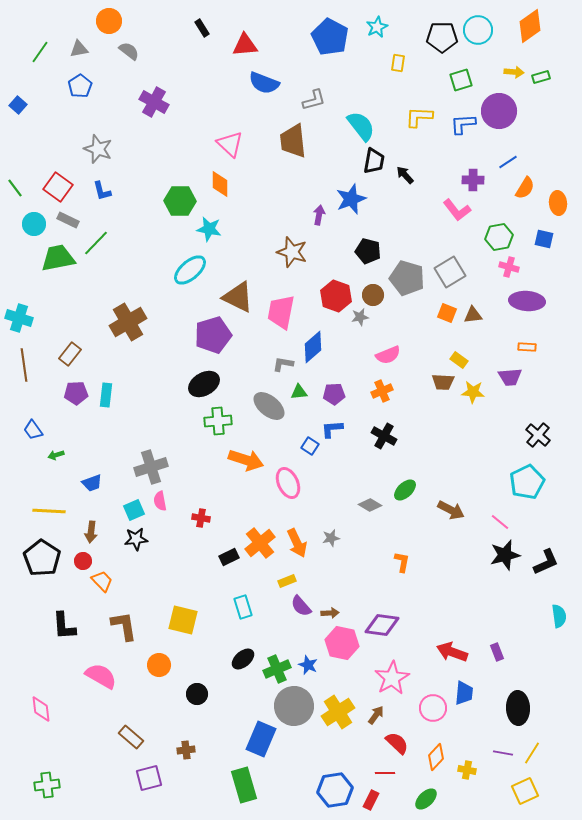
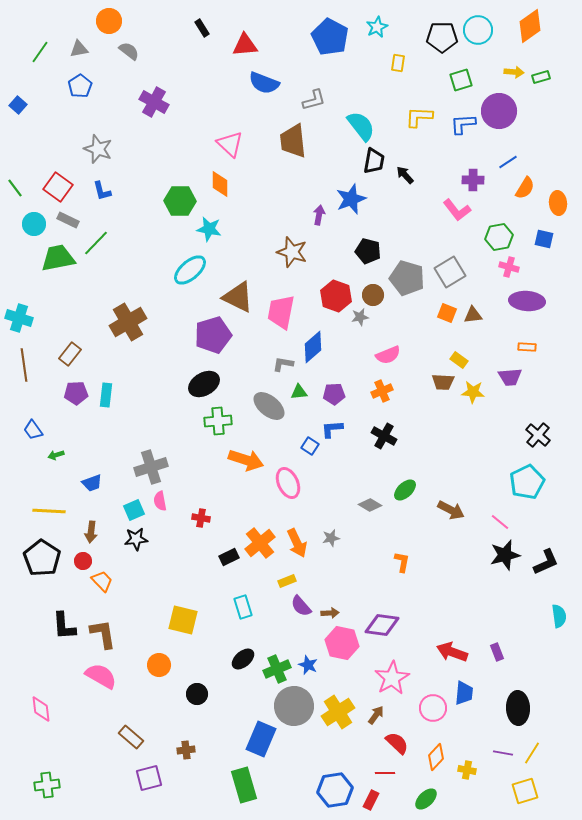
brown L-shape at (124, 626): moved 21 px left, 8 px down
yellow square at (525, 791): rotated 8 degrees clockwise
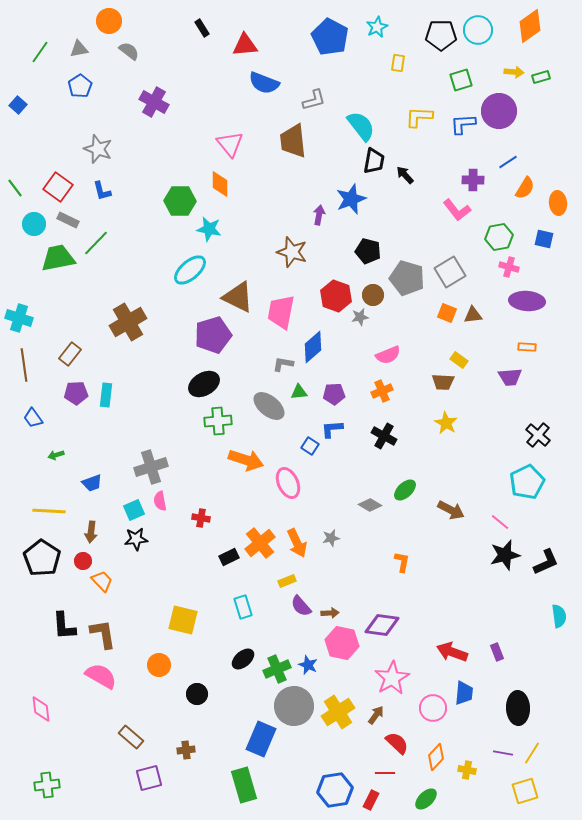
black pentagon at (442, 37): moved 1 px left, 2 px up
pink triangle at (230, 144): rotated 8 degrees clockwise
yellow star at (473, 392): moved 27 px left, 31 px down; rotated 25 degrees clockwise
blue trapezoid at (33, 430): moved 12 px up
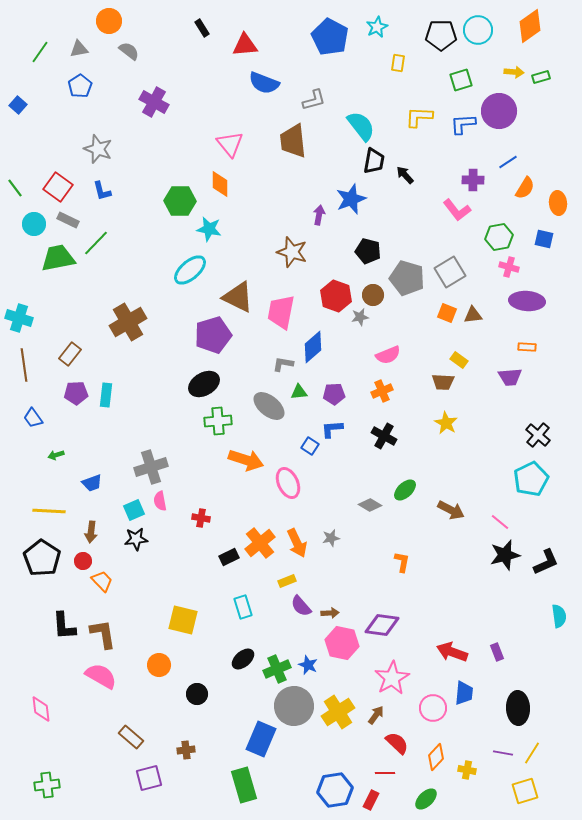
cyan pentagon at (527, 482): moved 4 px right, 3 px up
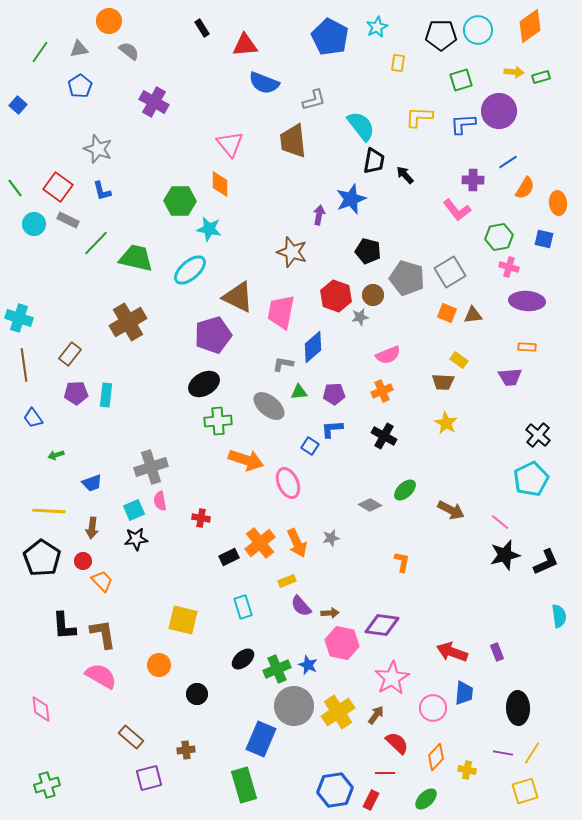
green trapezoid at (58, 258): moved 78 px right; rotated 24 degrees clockwise
brown arrow at (91, 532): moved 1 px right, 4 px up
green cross at (47, 785): rotated 10 degrees counterclockwise
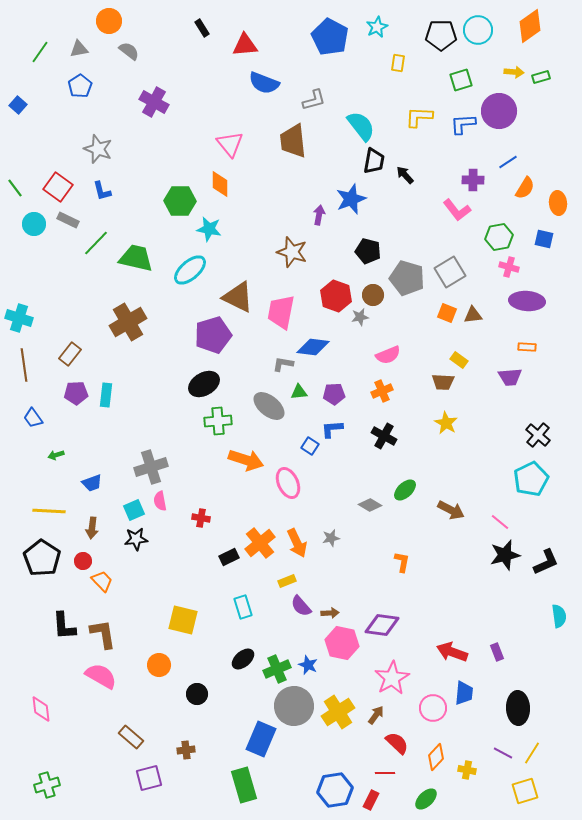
blue diamond at (313, 347): rotated 48 degrees clockwise
purple line at (503, 753): rotated 18 degrees clockwise
